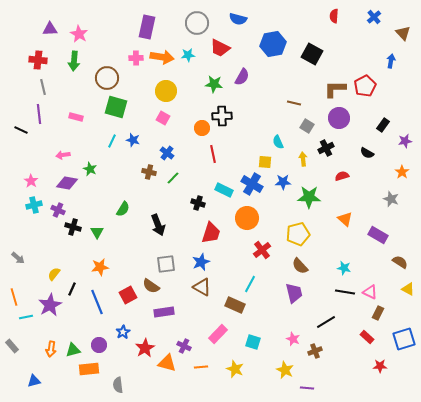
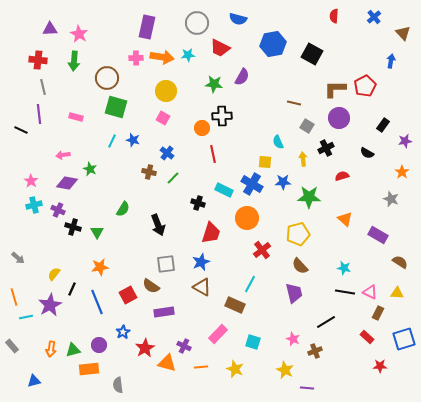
yellow triangle at (408, 289): moved 11 px left, 4 px down; rotated 24 degrees counterclockwise
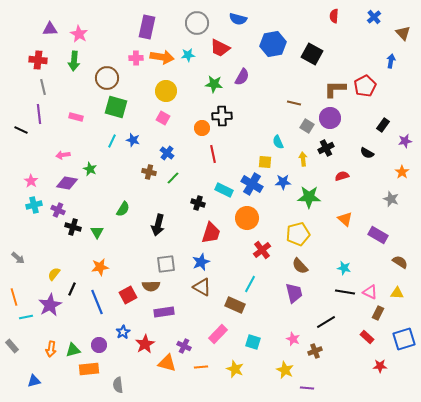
purple circle at (339, 118): moved 9 px left
black arrow at (158, 225): rotated 35 degrees clockwise
brown semicircle at (151, 286): rotated 36 degrees counterclockwise
red star at (145, 348): moved 4 px up
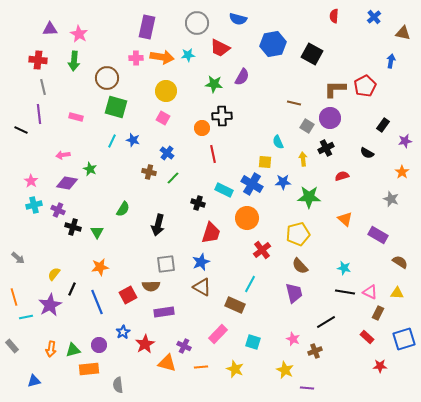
brown triangle at (403, 33): rotated 35 degrees counterclockwise
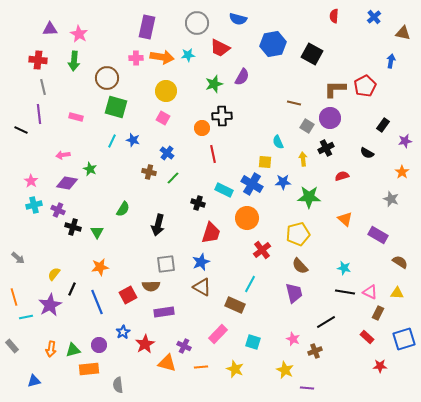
green star at (214, 84): rotated 24 degrees counterclockwise
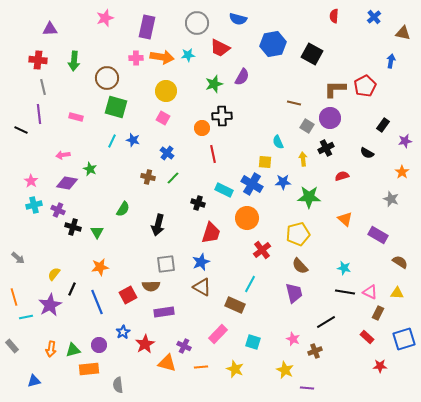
pink star at (79, 34): moved 26 px right, 16 px up; rotated 24 degrees clockwise
brown cross at (149, 172): moved 1 px left, 5 px down
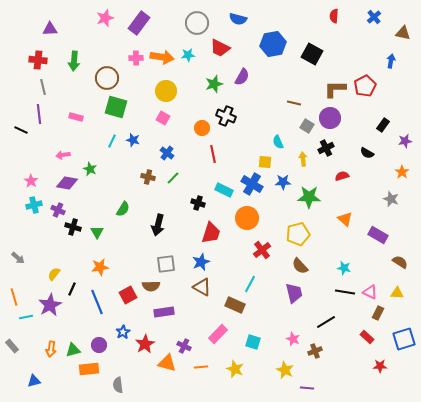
purple rectangle at (147, 27): moved 8 px left, 4 px up; rotated 25 degrees clockwise
black cross at (222, 116): moved 4 px right; rotated 24 degrees clockwise
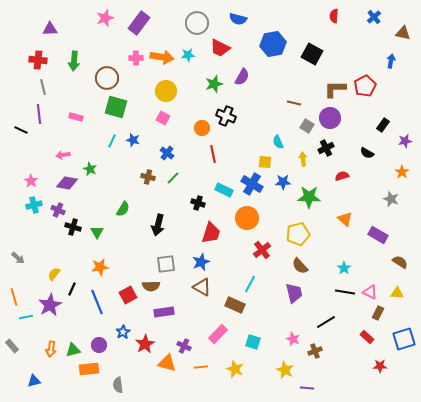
cyan star at (344, 268): rotated 24 degrees clockwise
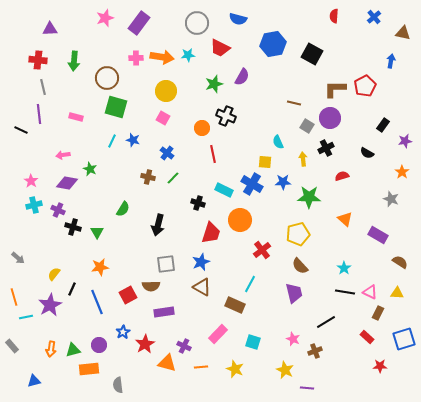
orange circle at (247, 218): moved 7 px left, 2 px down
